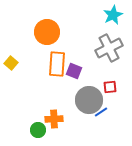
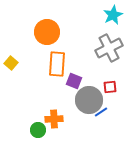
purple square: moved 10 px down
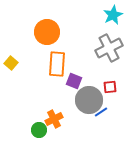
orange cross: rotated 24 degrees counterclockwise
green circle: moved 1 px right
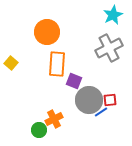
red square: moved 13 px down
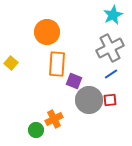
gray cross: moved 1 px right
blue line: moved 10 px right, 38 px up
green circle: moved 3 px left
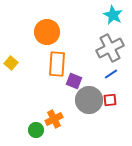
cyan star: rotated 18 degrees counterclockwise
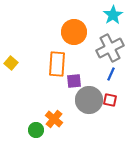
cyan star: rotated 12 degrees clockwise
orange circle: moved 27 px right
blue line: rotated 32 degrees counterclockwise
purple square: rotated 28 degrees counterclockwise
red square: rotated 16 degrees clockwise
orange cross: rotated 24 degrees counterclockwise
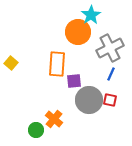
cyan star: moved 22 px left
orange circle: moved 4 px right
